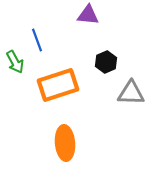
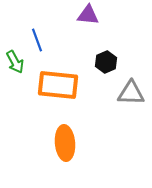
orange rectangle: rotated 24 degrees clockwise
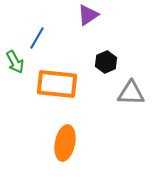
purple triangle: rotated 40 degrees counterclockwise
blue line: moved 2 px up; rotated 50 degrees clockwise
orange rectangle: moved 1 px left, 1 px up
orange ellipse: rotated 16 degrees clockwise
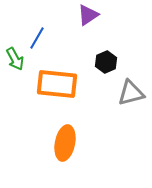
green arrow: moved 3 px up
gray triangle: rotated 16 degrees counterclockwise
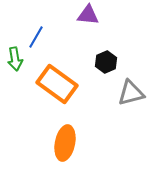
purple triangle: rotated 40 degrees clockwise
blue line: moved 1 px left, 1 px up
green arrow: rotated 20 degrees clockwise
orange rectangle: rotated 30 degrees clockwise
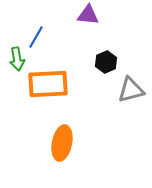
green arrow: moved 2 px right
orange rectangle: moved 9 px left; rotated 39 degrees counterclockwise
gray triangle: moved 3 px up
orange ellipse: moved 3 px left
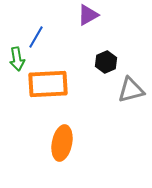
purple triangle: rotated 35 degrees counterclockwise
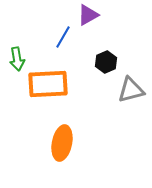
blue line: moved 27 px right
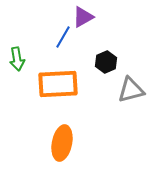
purple triangle: moved 5 px left, 2 px down
orange rectangle: moved 10 px right
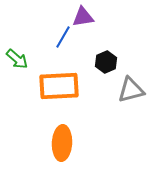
purple triangle: rotated 20 degrees clockwise
green arrow: rotated 40 degrees counterclockwise
orange rectangle: moved 1 px right, 2 px down
orange ellipse: rotated 8 degrees counterclockwise
